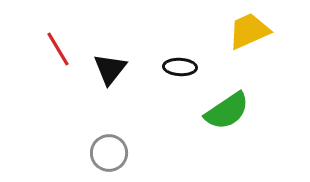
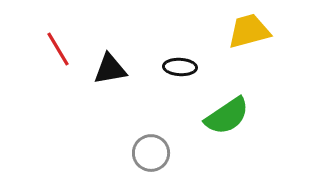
yellow trapezoid: rotated 9 degrees clockwise
black triangle: rotated 42 degrees clockwise
green semicircle: moved 5 px down
gray circle: moved 42 px right
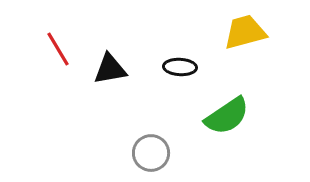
yellow trapezoid: moved 4 px left, 1 px down
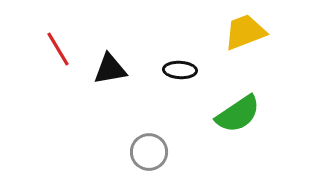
yellow trapezoid: rotated 6 degrees counterclockwise
black ellipse: moved 3 px down
green semicircle: moved 11 px right, 2 px up
gray circle: moved 2 px left, 1 px up
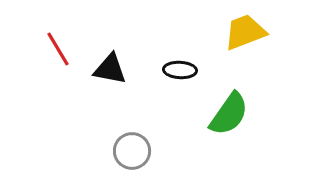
black triangle: rotated 21 degrees clockwise
green semicircle: moved 9 px left; rotated 21 degrees counterclockwise
gray circle: moved 17 px left, 1 px up
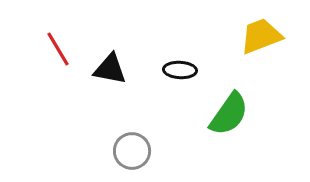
yellow trapezoid: moved 16 px right, 4 px down
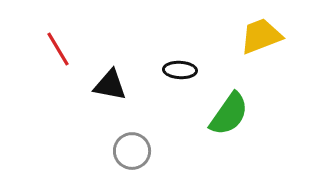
black triangle: moved 16 px down
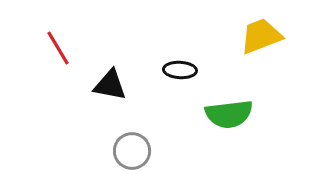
red line: moved 1 px up
green semicircle: rotated 48 degrees clockwise
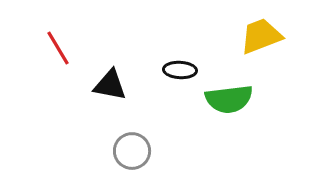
green semicircle: moved 15 px up
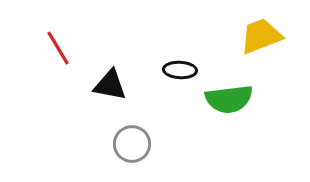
gray circle: moved 7 px up
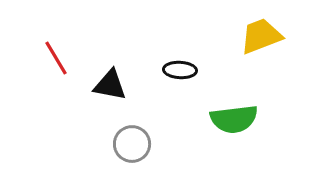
red line: moved 2 px left, 10 px down
green semicircle: moved 5 px right, 20 px down
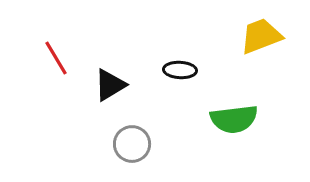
black triangle: rotated 42 degrees counterclockwise
